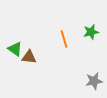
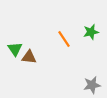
orange line: rotated 18 degrees counterclockwise
green triangle: rotated 21 degrees clockwise
gray star: moved 2 px left, 4 px down
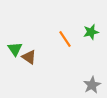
orange line: moved 1 px right
brown triangle: rotated 28 degrees clockwise
gray star: rotated 18 degrees counterclockwise
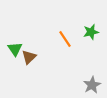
brown triangle: rotated 42 degrees clockwise
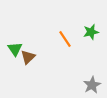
brown triangle: moved 1 px left
